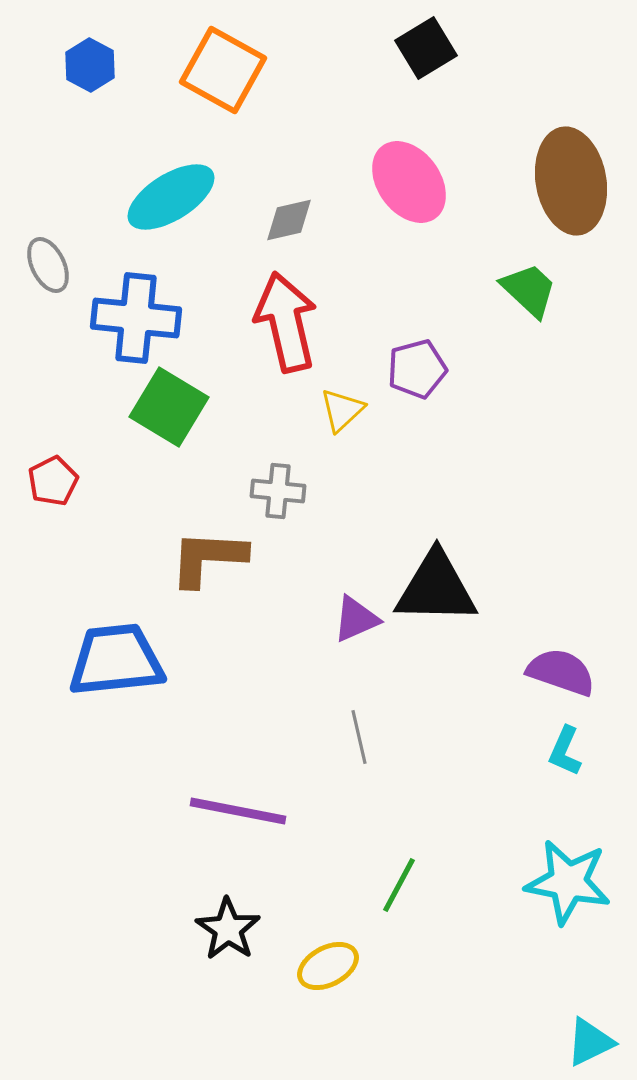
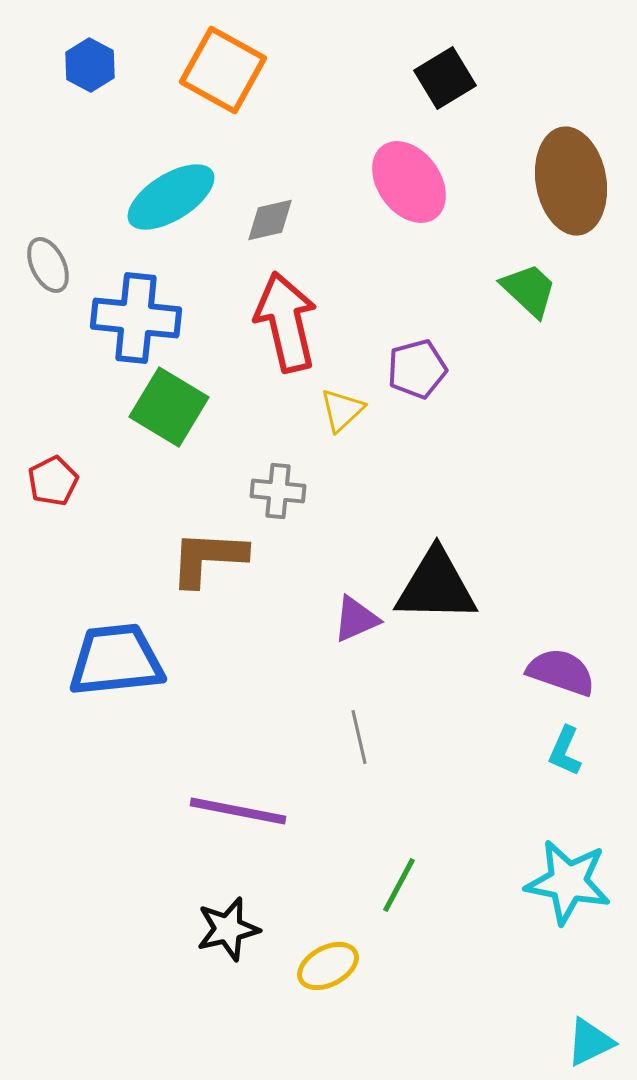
black square: moved 19 px right, 30 px down
gray diamond: moved 19 px left
black triangle: moved 2 px up
black star: rotated 24 degrees clockwise
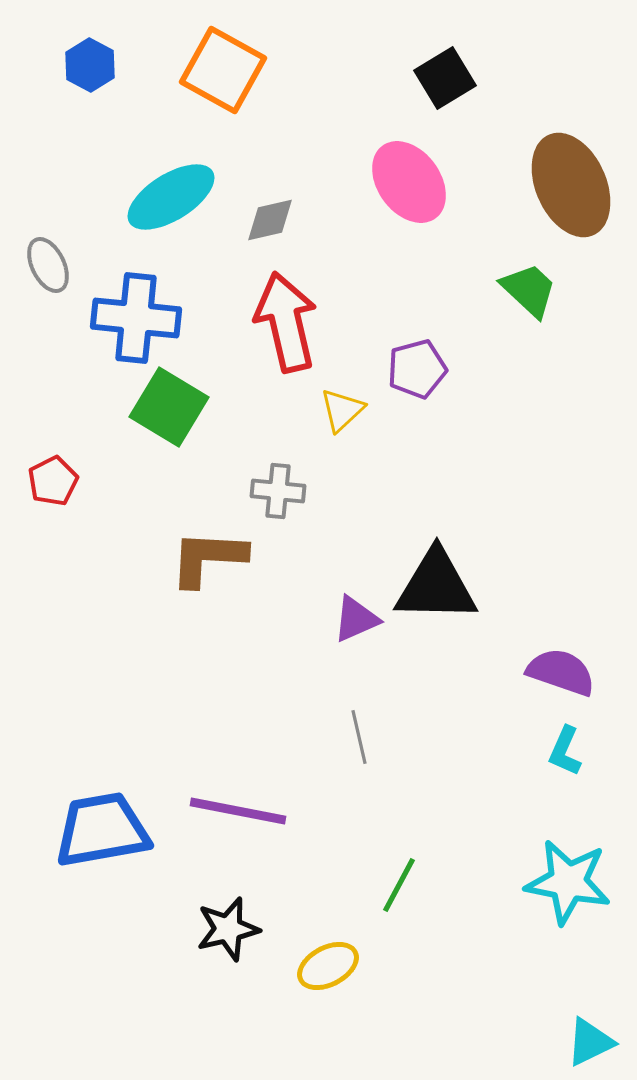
brown ellipse: moved 4 px down; rotated 14 degrees counterclockwise
blue trapezoid: moved 14 px left, 170 px down; rotated 4 degrees counterclockwise
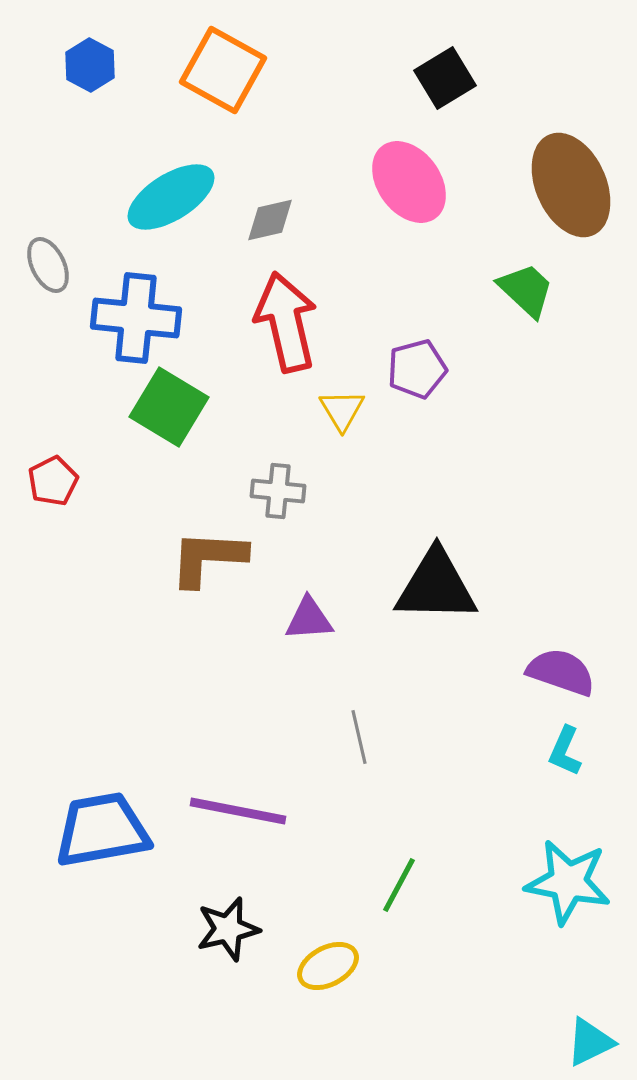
green trapezoid: moved 3 px left
yellow triangle: rotated 18 degrees counterclockwise
purple triangle: moved 47 px left; rotated 20 degrees clockwise
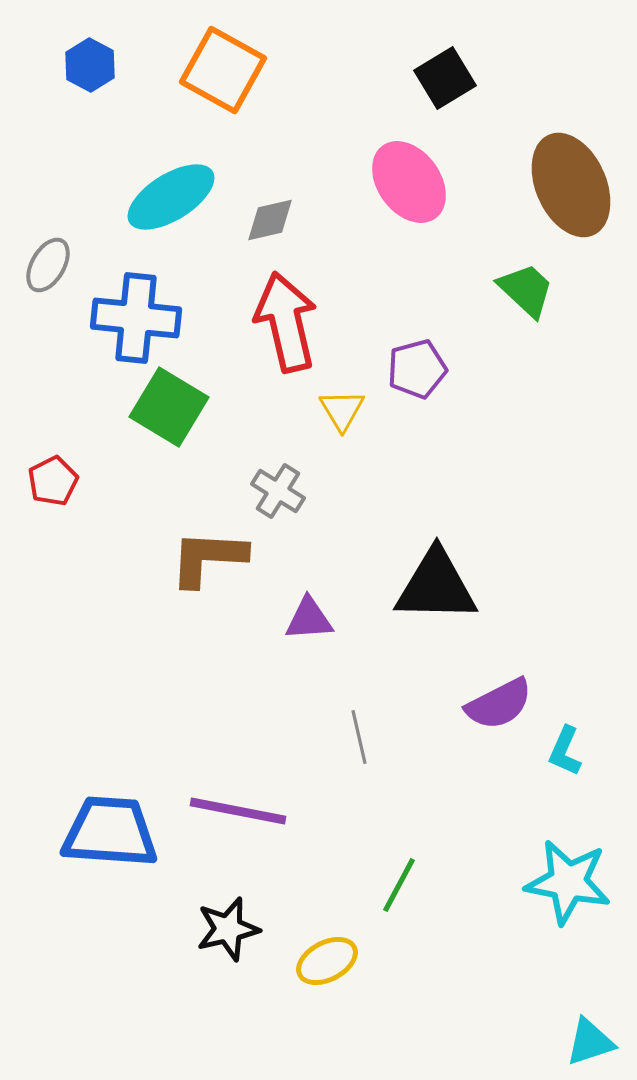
gray ellipse: rotated 56 degrees clockwise
gray cross: rotated 26 degrees clockwise
purple semicircle: moved 62 px left, 32 px down; rotated 134 degrees clockwise
blue trapezoid: moved 8 px right, 2 px down; rotated 14 degrees clockwise
yellow ellipse: moved 1 px left, 5 px up
cyan triangle: rotated 8 degrees clockwise
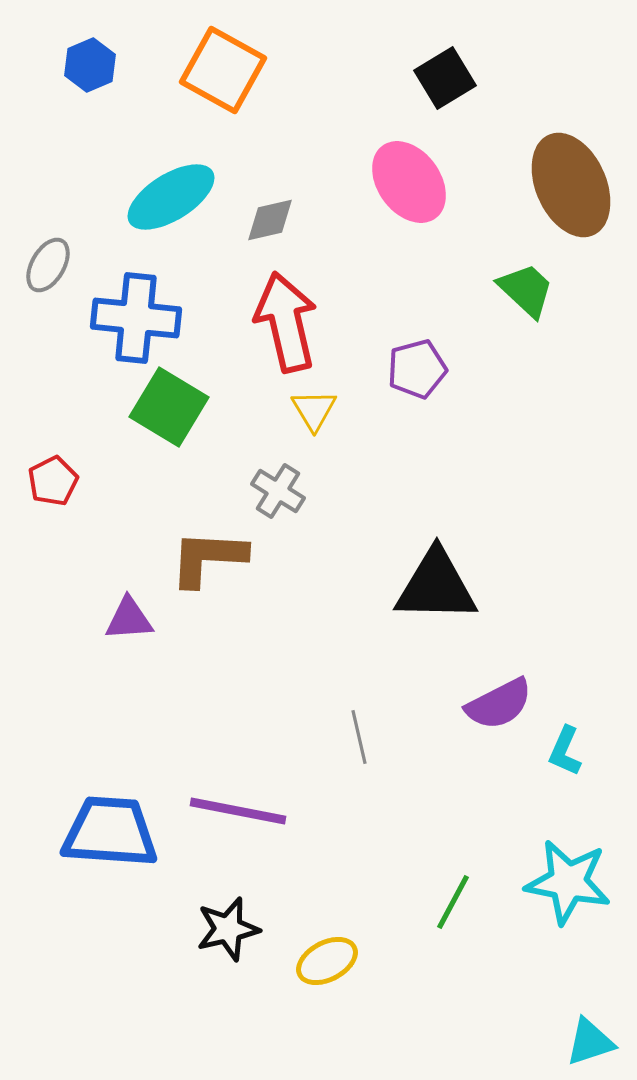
blue hexagon: rotated 9 degrees clockwise
yellow triangle: moved 28 px left
purple triangle: moved 180 px left
green line: moved 54 px right, 17 px down
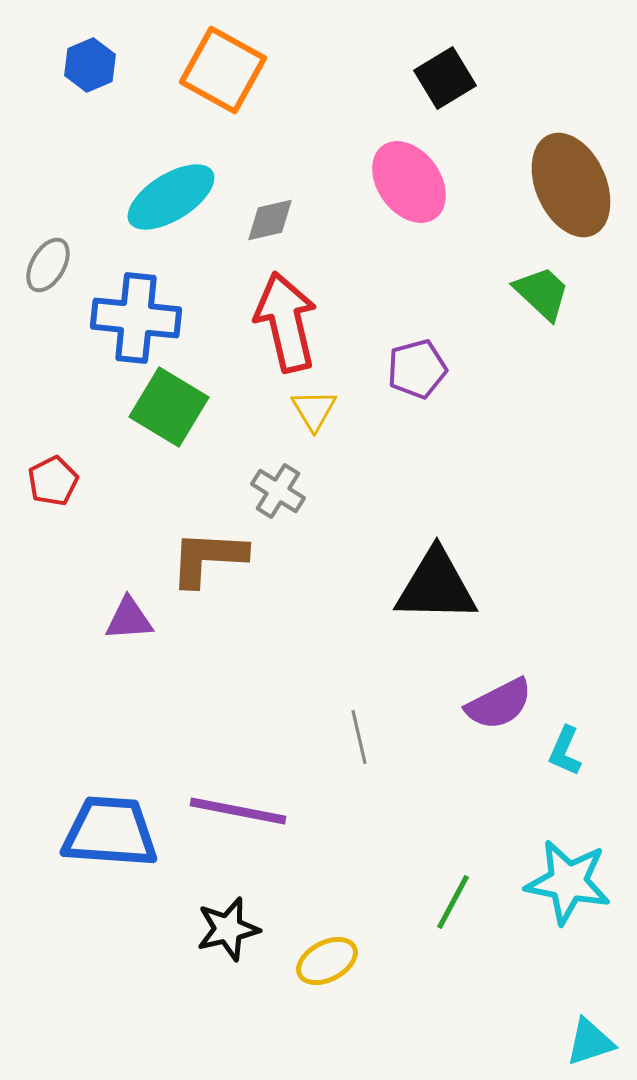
green trapezoid: moved 16 px right, 3 px down
